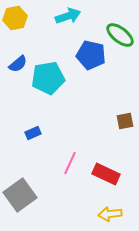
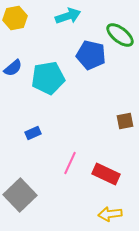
blue semicircle: moved 5 px left, 4 px down
gray square: rotated 8 degrees counterclockwise
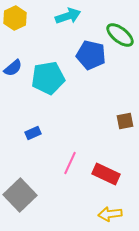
yellow hexagon: rotated 15 degrees counterclockwise
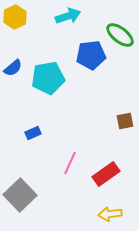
yellow hexagon: moved 1 px up
blue pentagon: rotated 20 degrees counterclockwise
red rectangle: rotated 60 degrees counterclockwise
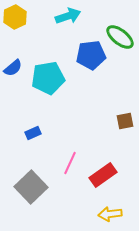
green ellipse: moved 2 px down
red rectangle: moved 3 px left, 1 px down
gray square: moved 11 px right, 8 px up
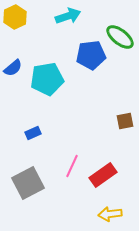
cyan pentagon: moved 1 px left, 1 px down
pink line: moved 2 px right, 3 px down
gray square: moved 3 px left, 4 px up; rotated 16 degrees clockwise
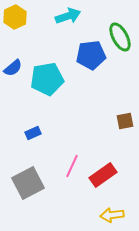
green ellipse: rotated 24 degrees clockwise
yellow arrow: moved 2 px right, 1 px down
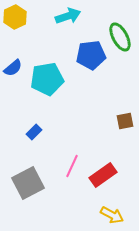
blue rectangle: moved 1 px right, 1 px up; rotated 21 degrees counterclockwise
yellow arrow: rotated 145 degrees counterclockwise
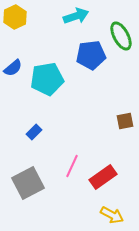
cyan arrow: moved 8 px right
green ellipse: moved 1 px right, 1 px up
red rectangle: moved 2 px down
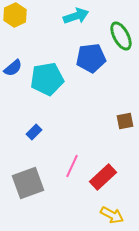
yellow hexagon: moved 2 px up
blue pentagon: moved 3 px down
red rectangle: rotated 8 degrees counterclockwise
gray square: rotated 8 degrees clockwise
